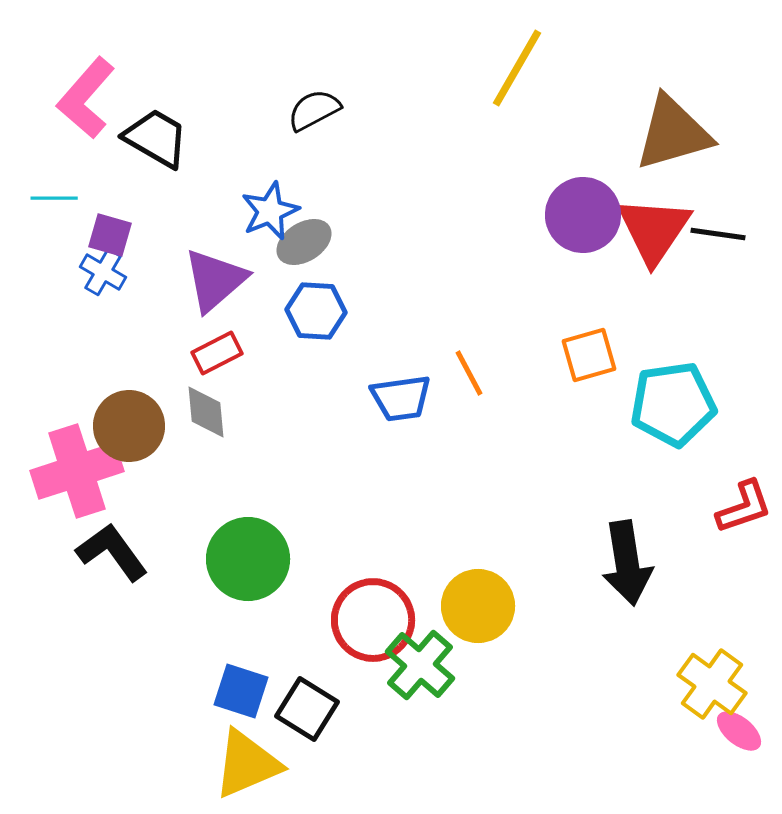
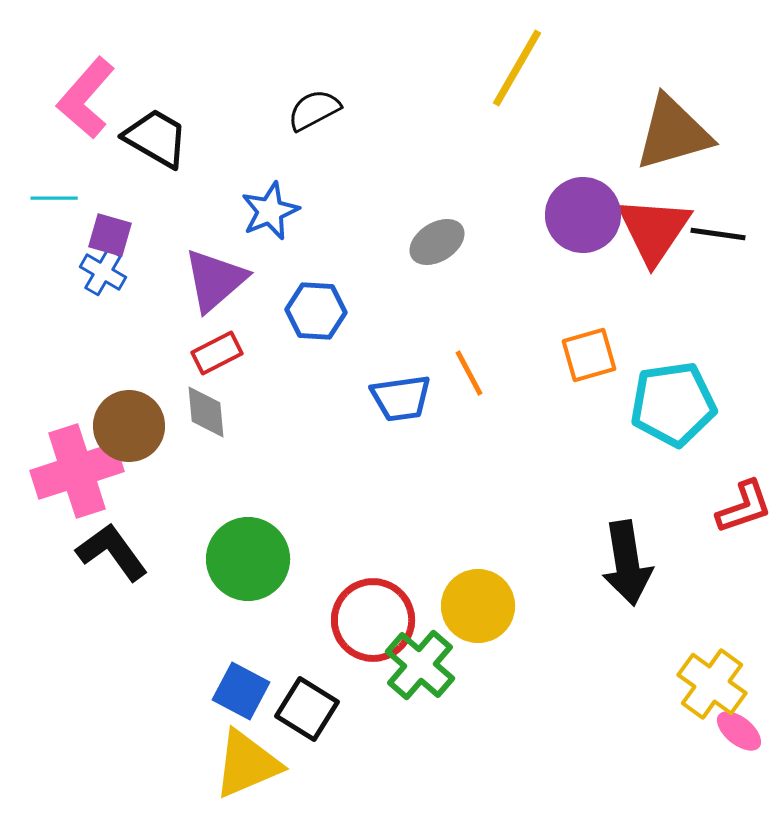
gray ellipse: moved 133 px right
blue square: rotated 10 degrees clockwise
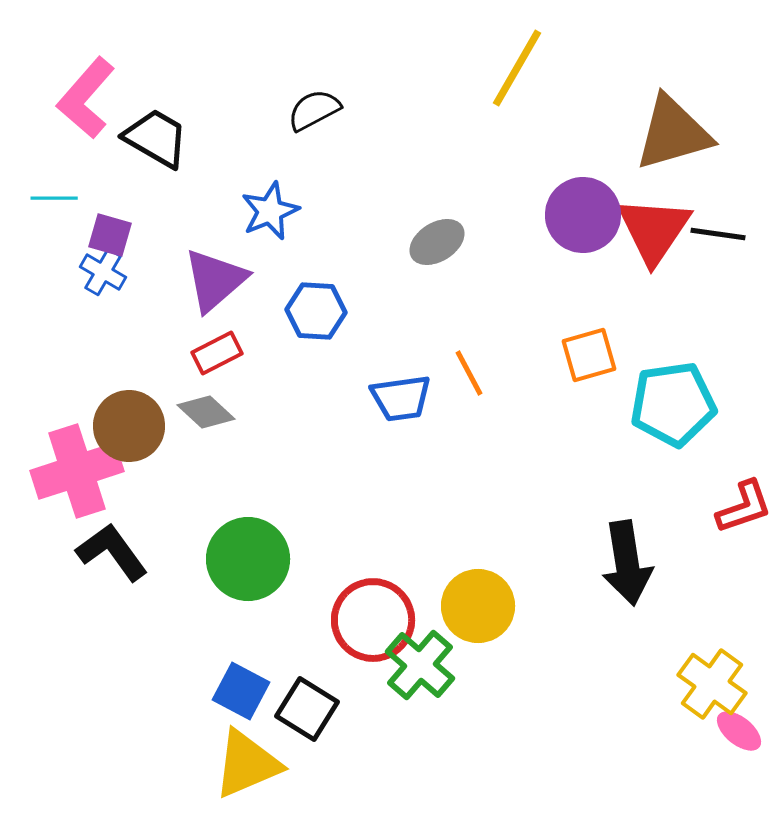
gray diamond: rotated 42 degrees counterclockwise
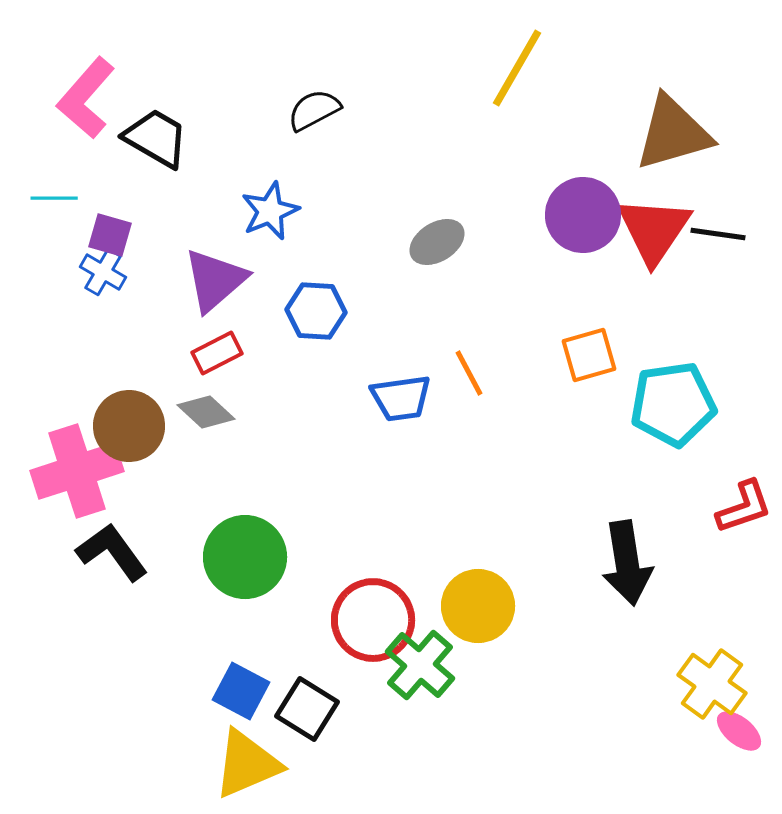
green circle: moved 3 px left, 2 px up
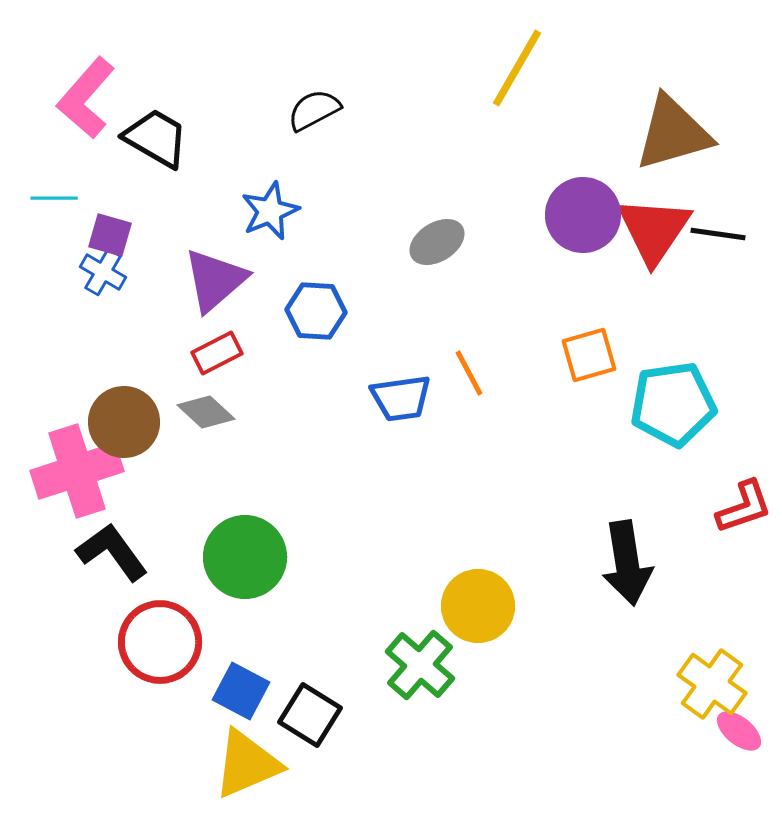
brown circle: moved 5 px left, 4 px up
red circle: moved 213 px left, 22 px down
black square: moved 3 px right, 6 px down
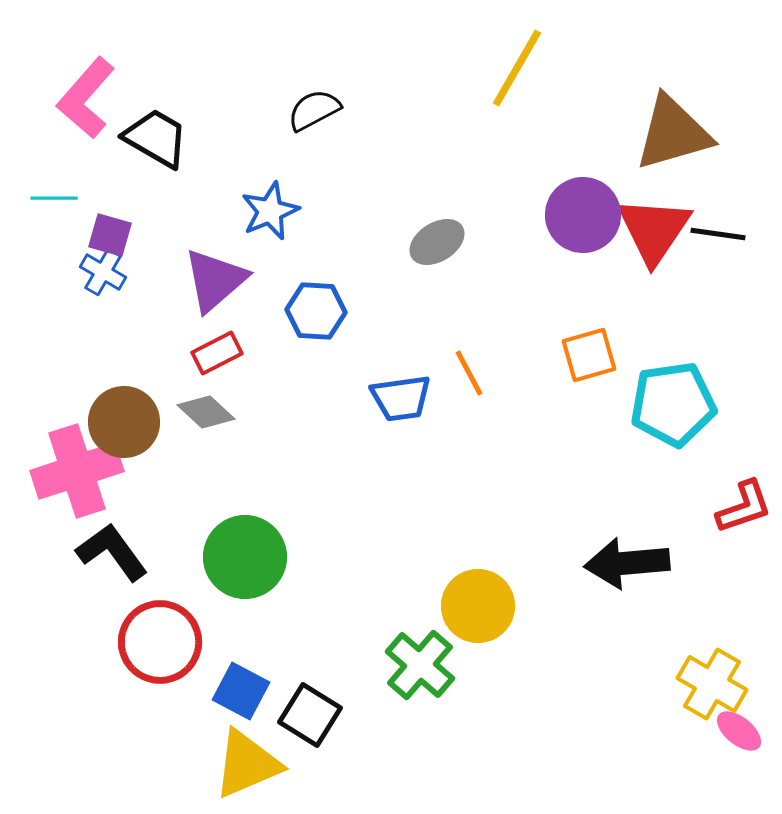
black arrow: rotated 94 degrees clockwise
yellow cross: rotated 6 degrees counterclockwise
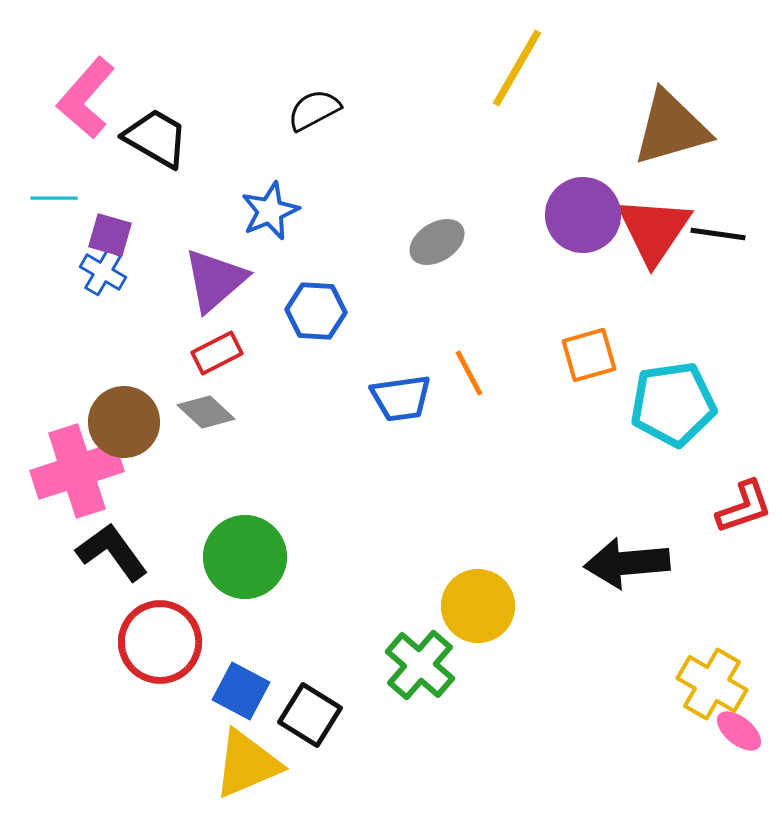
brown triangle: moved 2 px left, 5 px up
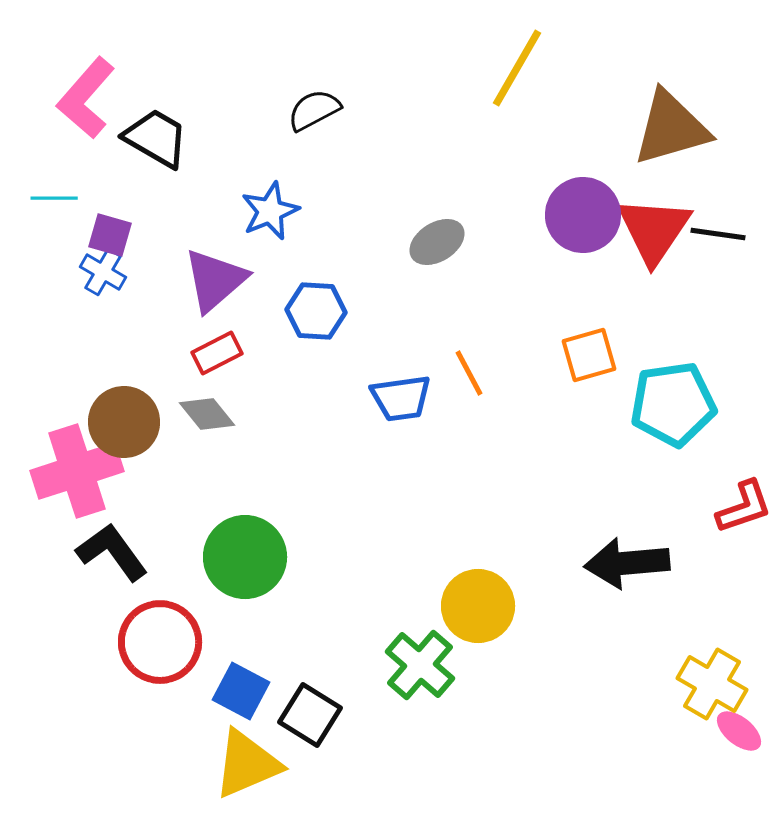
gray diamond: moved 1 px right, 2 px down; rotated 8 degrees clockwise
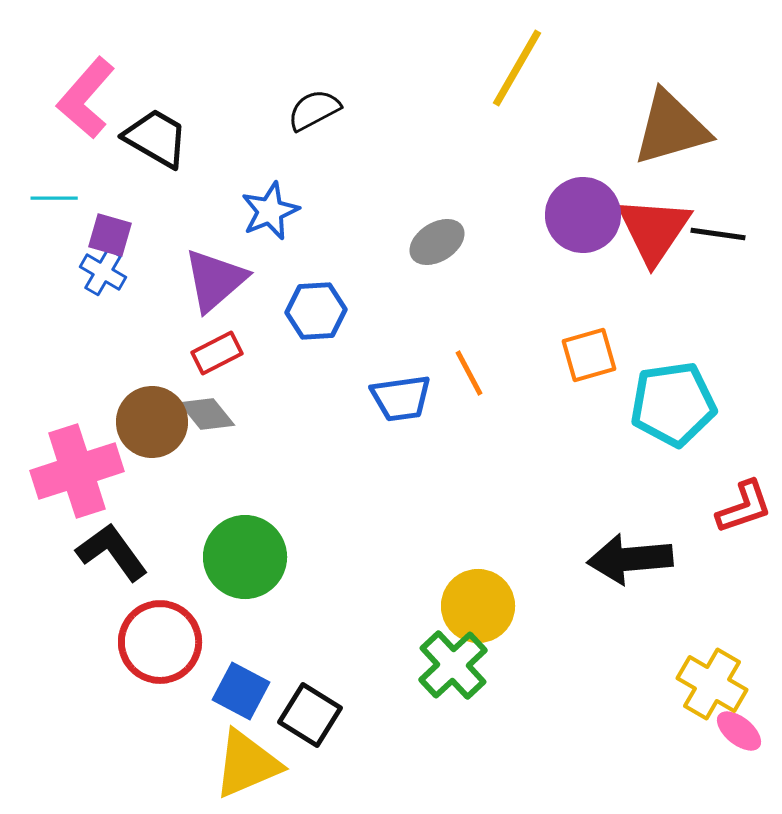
blue hexagon: rotated 6 degrees counterclockwise
brown circle: moved 28 px right
black arrow: moved 3 px right, 4 px up
green cross: moved 33 px right; rotated 6 degrees clockwise
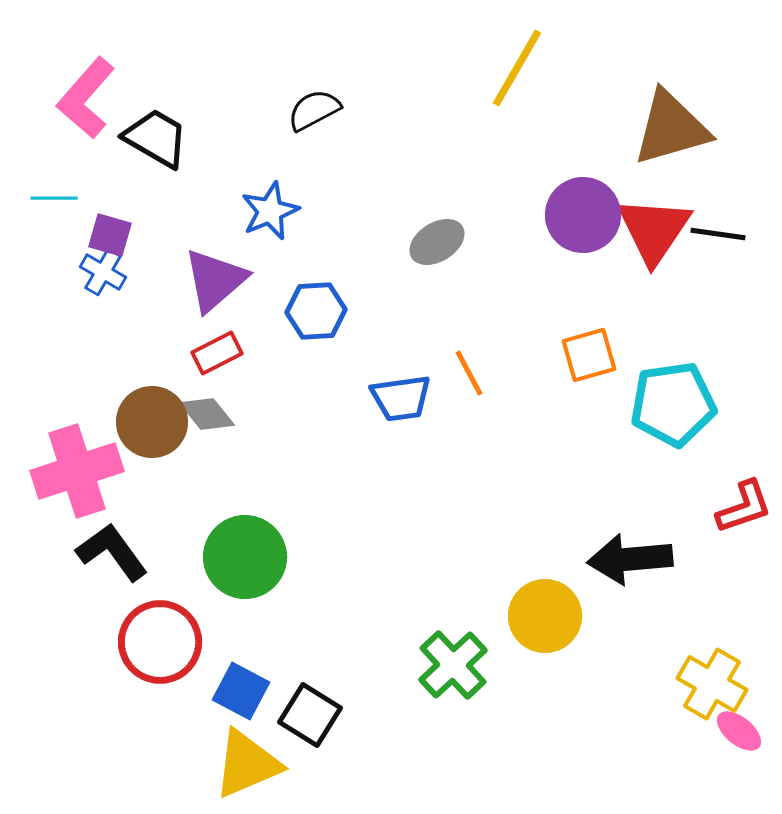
yellow circle: moved 67 px right, 10 px down
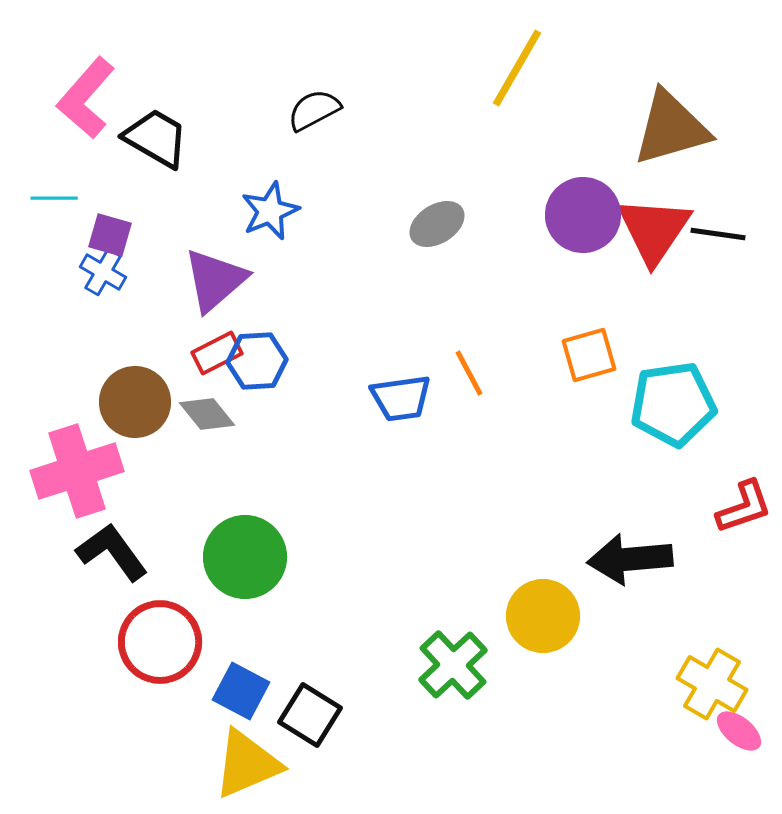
gray ellipse: moved 18 px up
blue hexagon: moved 59 px left, 50 px down
brown circle: moved 17 px left, 20 px up
yellow circle: moved 2 px left
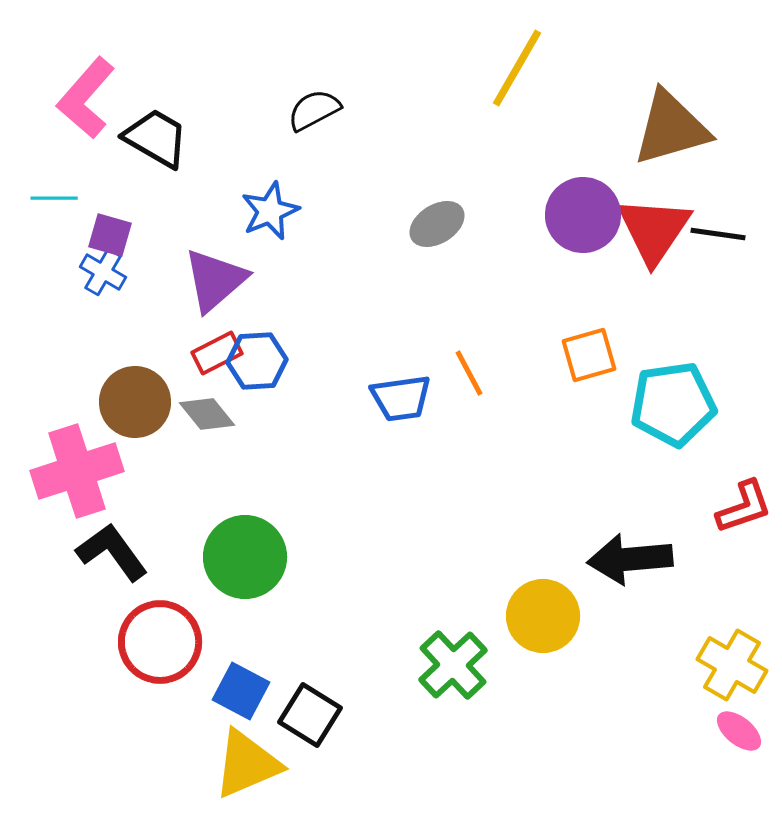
yellow cross: moved 20 px right, 19 px up
